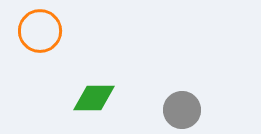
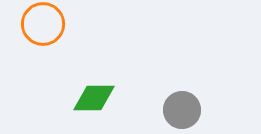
orange circle: moved 3 px right, 7 px up
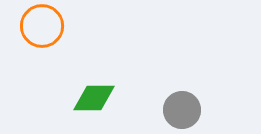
orange circle: moved 1 px left, 2 px down
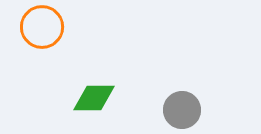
orange circle: moved 1 px down
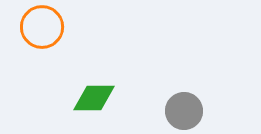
gray circle: moved 2 px right, 1 px down
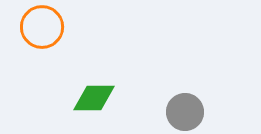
gray circle: moved 1 px right, 1 px down
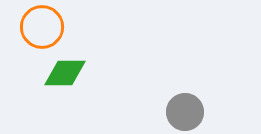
green diamond: moved 29 px left, 25 px up
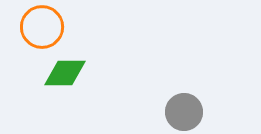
gray circle: moved 1 px left
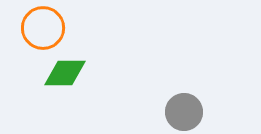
orange circle: moved 1 px right, 1 px down
